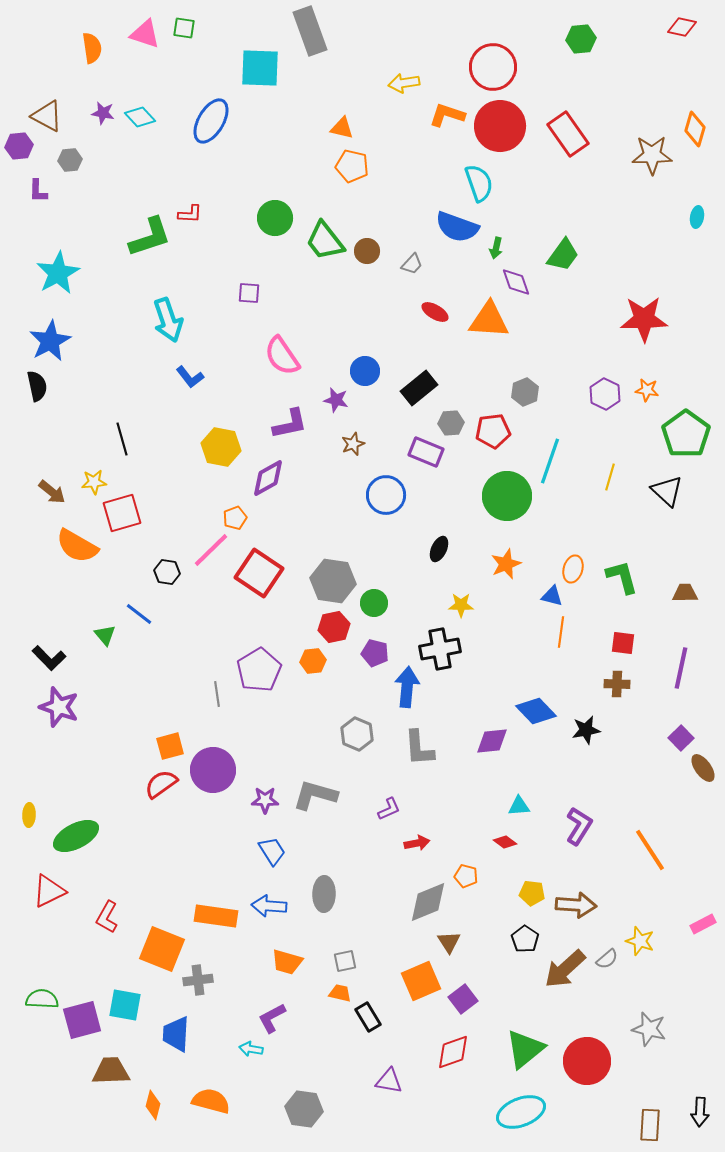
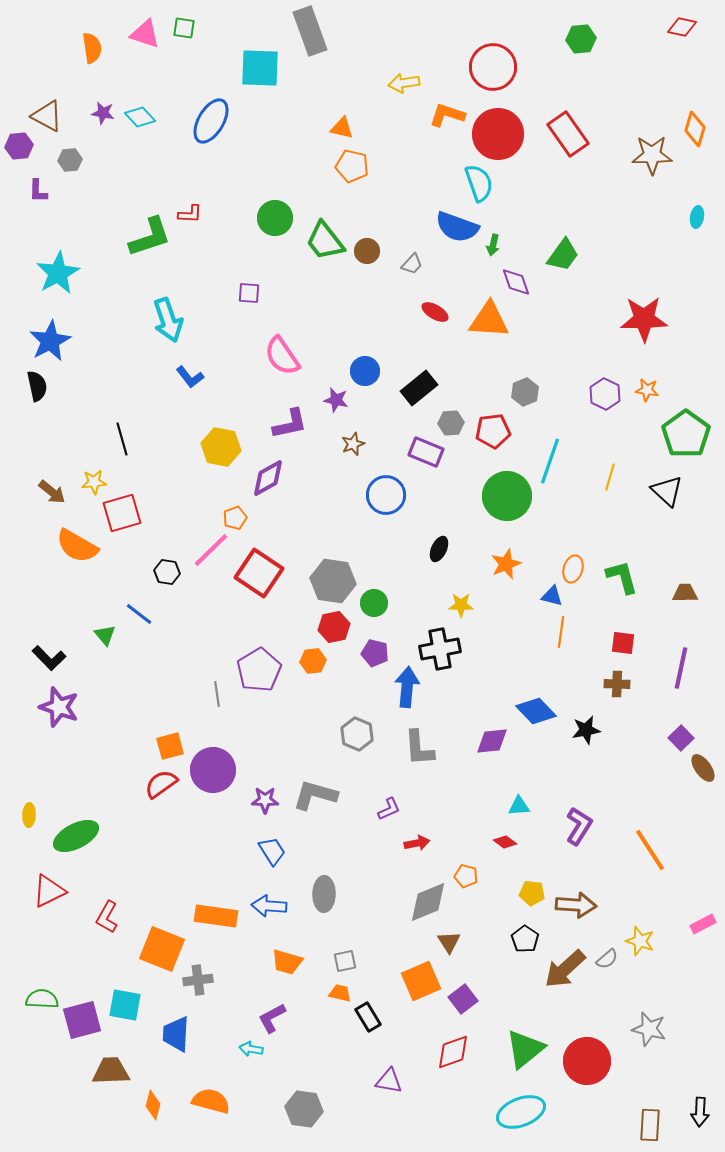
red circle at (500, 126): moved 2 px left, 8 px down
green arrow at (496, 248): moved 3 px left, 3 px up
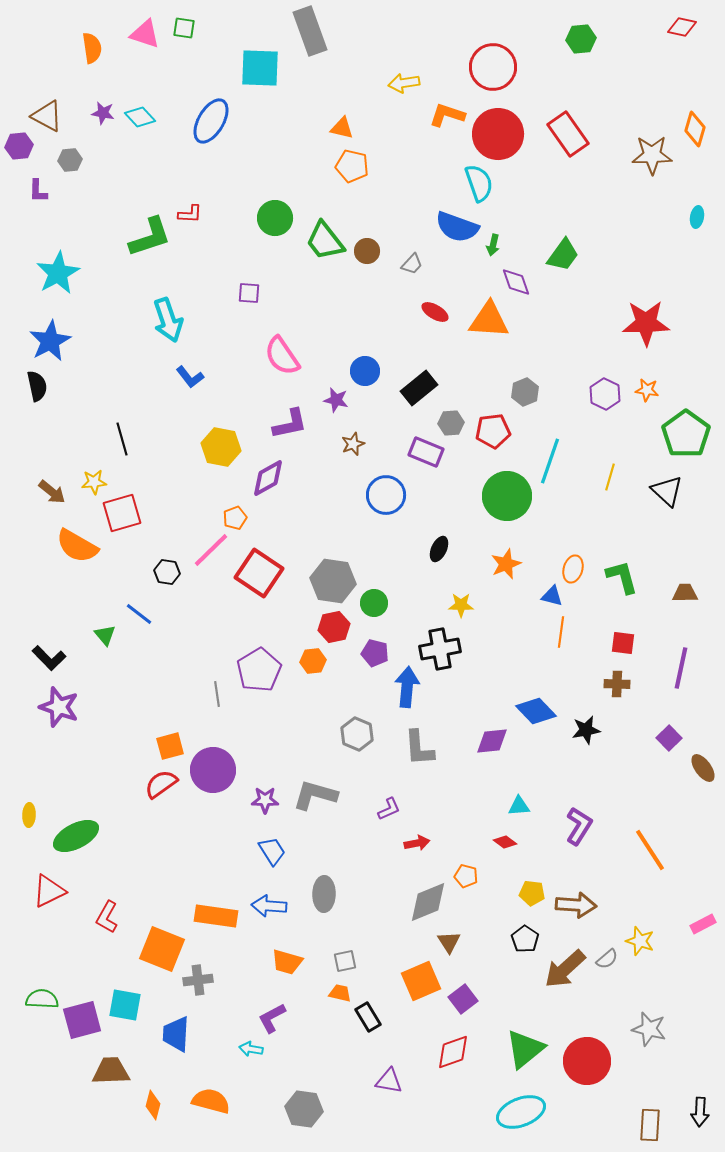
red star at (644, 319): moved 2 px right, 4 px down
purple square at (681, 738): moved 12 px left
